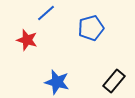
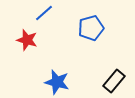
blue line: moved 2 px left
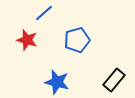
blue pentagon: moved 14 px left, 12 px down
black rectangle: moved 1 px up
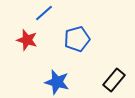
blue pentagon: moved 1 px up
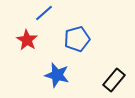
red star: rotated 15 degrees clockwise
blue star: moved 7 px up
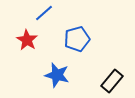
black rectangle: moved 2 px left, 1 px down
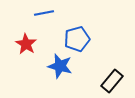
blue line: rotated 30 degrees clockwise
red star: moved 1 px left, 4 px down
blue star: moved 3 px right, 9 px up
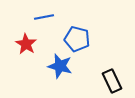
blue line: moved 4 px down
blue pentagon: rotated 30 degrees clockwise
black rectangle: rotated 65 degrees counterclockwise
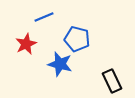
blue line: rotated 12 degrees counterclockwise
red star: rotated 15 degrees clockwise
blue star: moved 2 px up
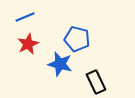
blue line: moved 19 px left
red star: moved 2 px right
black rectangle: moved 16 px left, 1 px down
